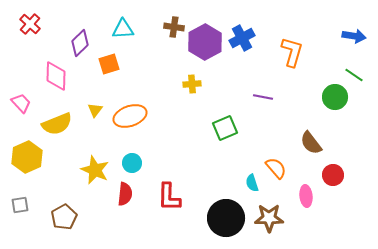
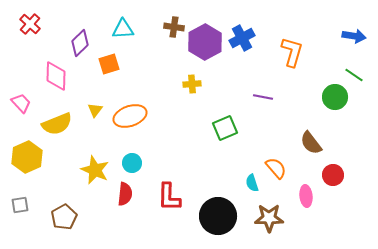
black circle: moved 8 px left, 2 px up
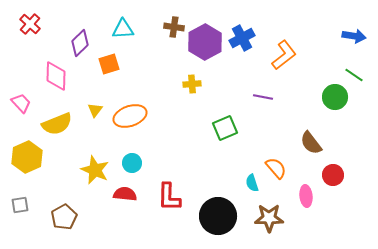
orange L-shape: moved 8 px left, 3 px down; rotated 36 degrees clockwise
red semicircle: rotated 90 degrees counterclockwise
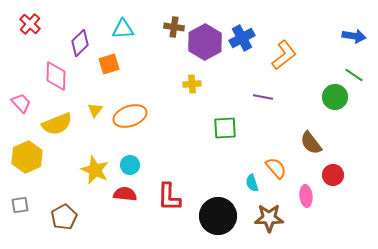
green square: rotated 20 degrees clockwise
cyan circle: moved 2 px left, 2 px down
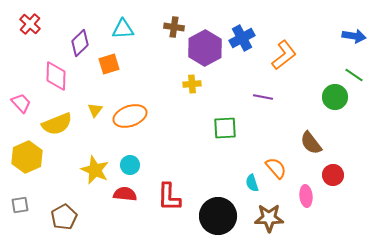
purple hexagon: moved 6 px down
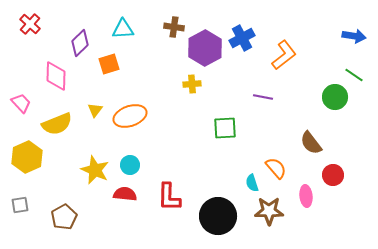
brown star: moved 7 px up
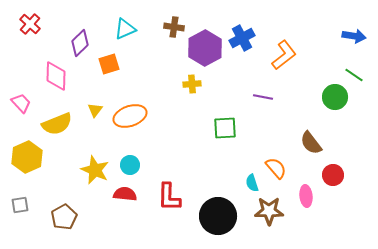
cyan triangle: moved 2 px right; rotated 20 degrees counterclockwise
